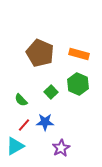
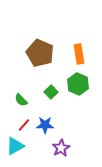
orange rectangle: rotated 66 degrees clockwise
blue star: moved 3 px down
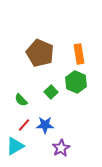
green hexagon: moved 2 px left, 2 px up
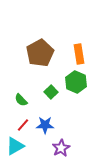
brown pentagon: rotated 20 degrees clockwise
red line: moved 1 px left
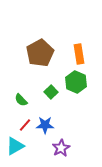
red line: moved 2 px right
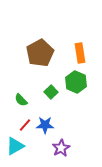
orange rectangle: moved 1 px right, 1 px up
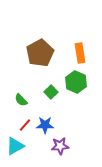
purple star: moved 1 px left, 2 px up; rotated 24 degrees clockwise
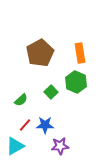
green semicircle: rotated 88 degrees counterclockwise
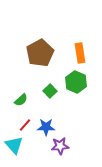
green square: moved 1 px left, 1 px up
blue star: moved 1 px right, 2 px down
cyan triangle: moved 1 px left, 1 px up; rotated 42 degrees counterclockwise
